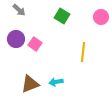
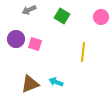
gray arrow: moved 10 px right; rotated 112 degrees clockwise
pink square: rotated 16 degrees counterclockwise
cyan arrow: rotated 32 degrees clockwise
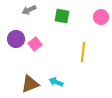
green square: rotated 21 degrees counterclockwise
pink square: rotated 32 degrees clockwise
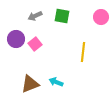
gray arrow: moved 6 px right, 6 px down
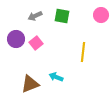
pink circle: moved 2 px up
pink square: moved 1 px right, 1 px up
cyan arrow: moved 5 px up
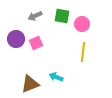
pink circle: moved 19 px left, 9 px down
pink square: rotated 16 degrees clockwise
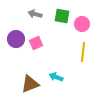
gray arrow: moved 2 px up; rotated 40 degrees clockwise
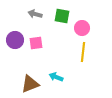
pink circle: moved 4 px down
purple circle: moved 1 px left, 1 px down
pink square: rotated 16 degrees clockwise
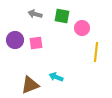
yellow line: moved 13 px right
brown triangle: moved 1 px down
